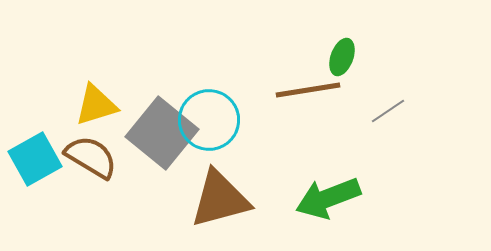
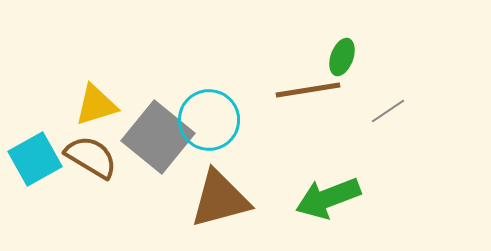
gray square: moved 4 px left, 4 px down
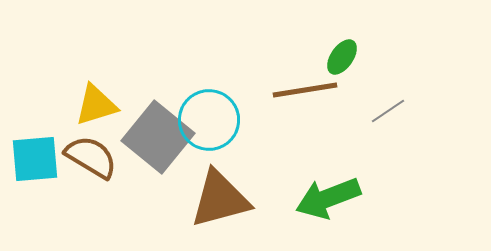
green ellipse: rotated 15 degrees clockwise
brown line: moved 3 px left
cyan square: rotated 24 degrees clockwise
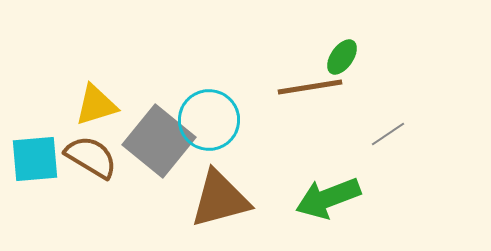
brown line: moved 5 px right, 3 px up
gray line: moved 23 px down
gray square: moved 1 px right, 4 px down
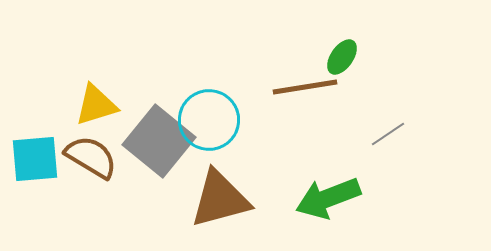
brown line: moved 5 px left
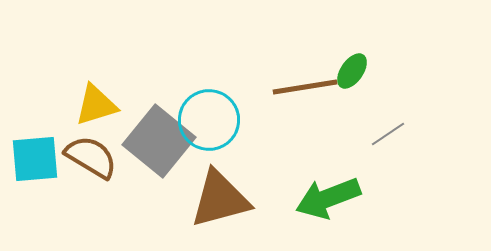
green ellipse: moved 10 px right, 14 px down
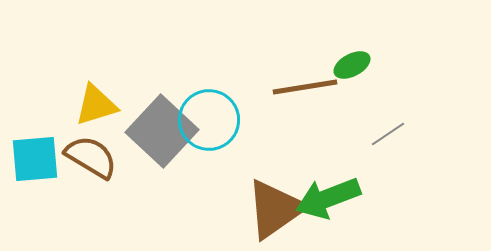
green ellipse: moved 6 px up; rotated 27 degrees clockwise
gray square: moved 3 px right, 10 px up; rotated 4 degrees clockwise
brown triangle: moved 55 px right, 10 px down; rotated 20 degrees counterclockwise
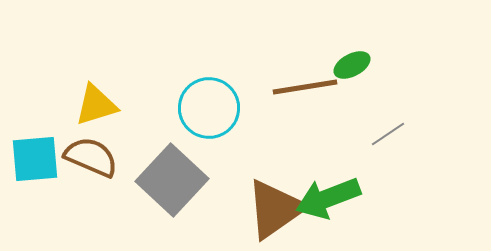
cyan circle: moved 12 px up
gray square: moved 10 px right, 49 px down
brown semicircle: rotated 8 degrees counterclockwise
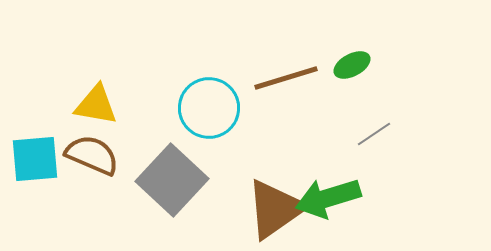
brown line: moved 19 px left, 9 px up; rotated 8 degrees counterclockwise
yellow triangle: rotated 27 degrees clockwise
gray line: moved 14 px left
brown semicircle: moved 1 px right, 2 px up
green arrow: rotated 4 degrees clockwise
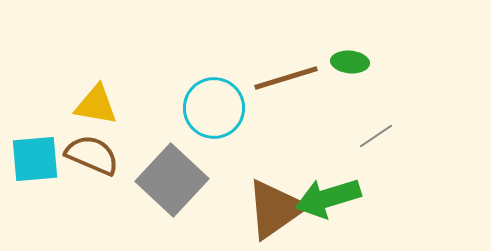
green ellipse: moved 2 px left, 3 px up; rotated 33 degrees clockwise
cyan circle: moved 5 px right
gray line: moved 2 px right, 2 px down
